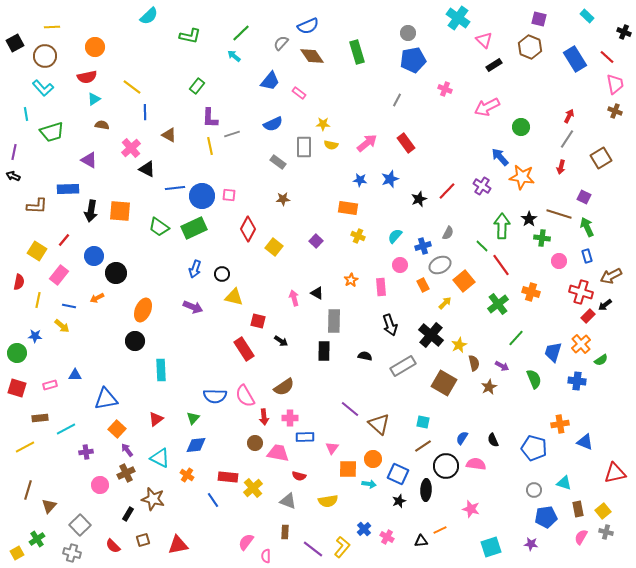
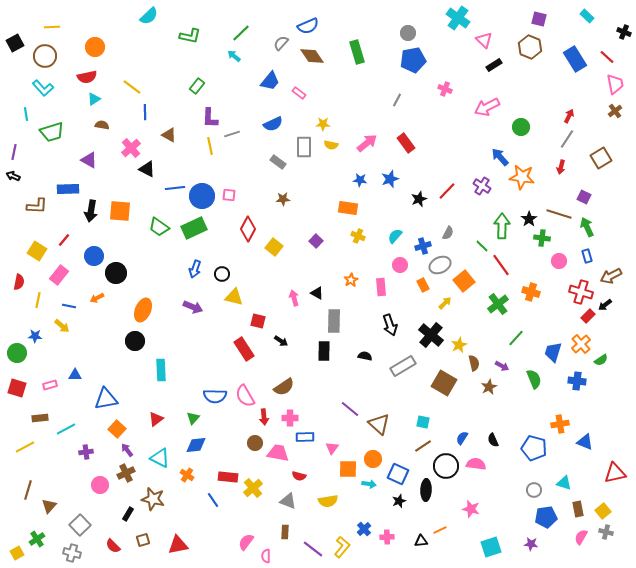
brown cross at (615, 111): rotated 32 degrees clockwise
pink cross at (387, 537): rotated 32 degrees counterclockwise
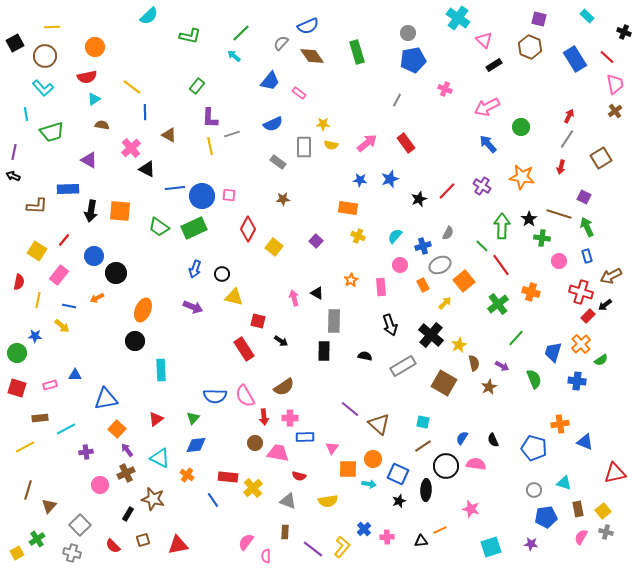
blue arrow at (500, 157): moved 12 px left, 13 px up
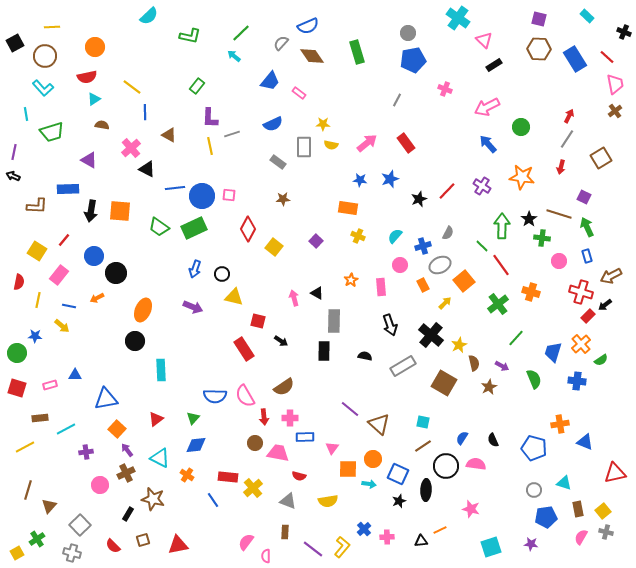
brown hexagon at (530, 47): moved 9 px right, 2 px down; rotated 20 degrees counterclockwise
